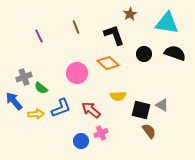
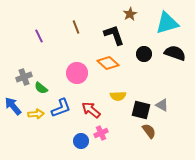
cyan triangle: rotated 25 degrees counterclockwise
blue arrow: moved 1 px left, 5 px down
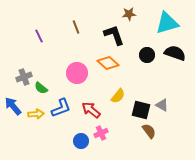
brown star: moved 1 px left; rotated 24 degrees clockwise
black circle: moved 3 px right, 1 px down
yellow semicircle: rotated 49 degrees counterclockwise
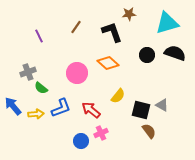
brown line: rotated 56 degrees clockwise
black L-shape: moved 2 px left, 3 px up
gray cross: moved 4 px right, 5 px up
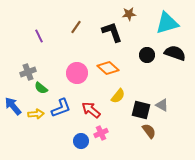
orange diamond: moved 5 px down
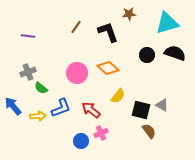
black L-shape: moved 4 px left
purple line: moved 11 px left; rotated 56 degrees counterclockwise
yellow arrow: moved 2 px right, 2 px down
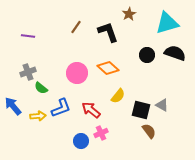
brown star: rotated 24 degrees counterclockwise
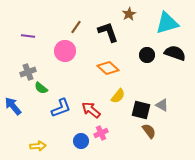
pink circle: moved 12 px left, 22 px up
yellow arrow: moved 30 px down
